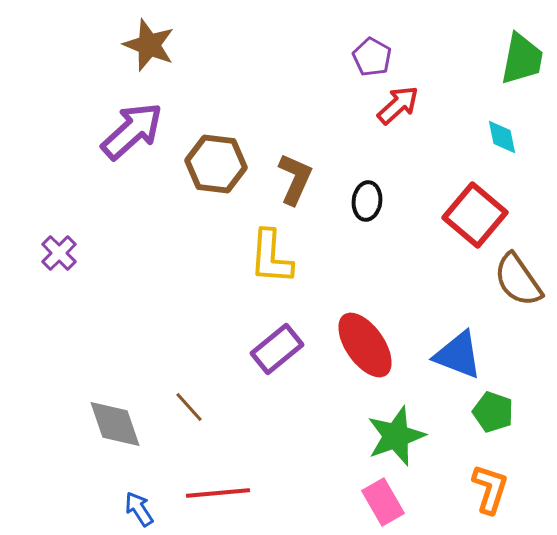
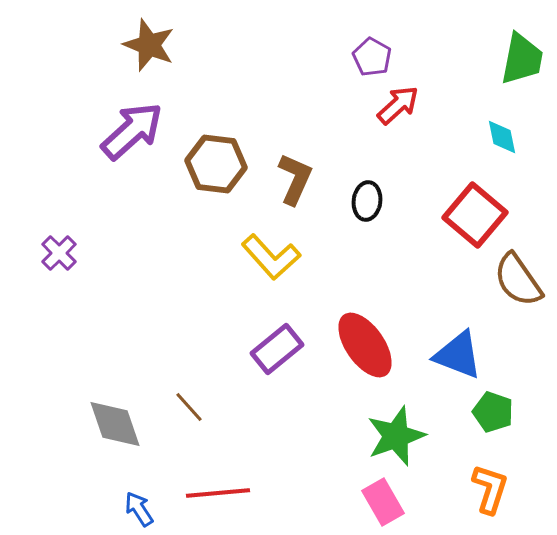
yellow L-shape: rotated 46 degrees counterclockwise
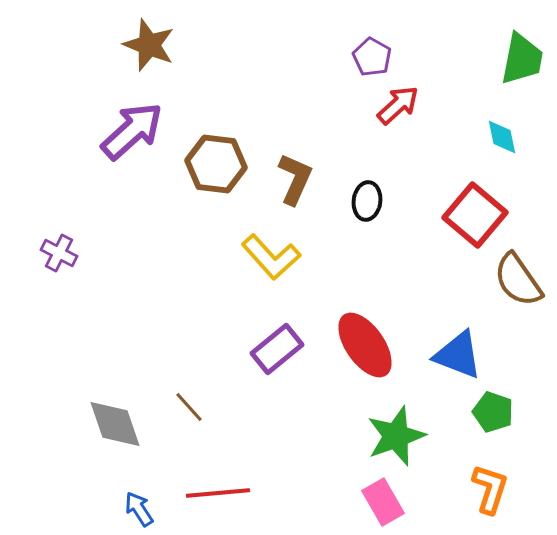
purple cross: rotated 18 degrees counterclockwise
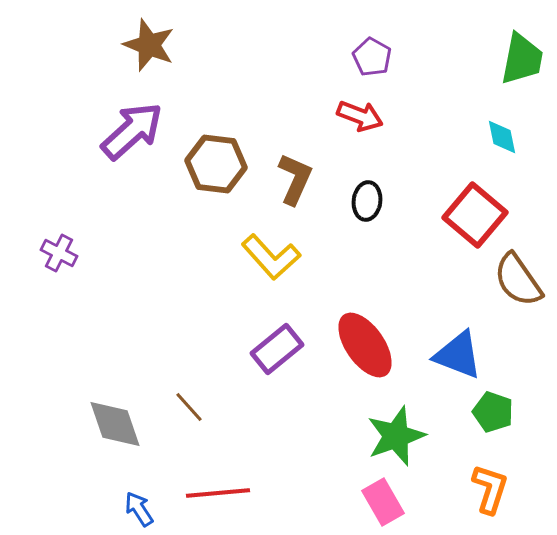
red arrow: moved 38 px left, 11 px down; rotated 63 degrees clockwise
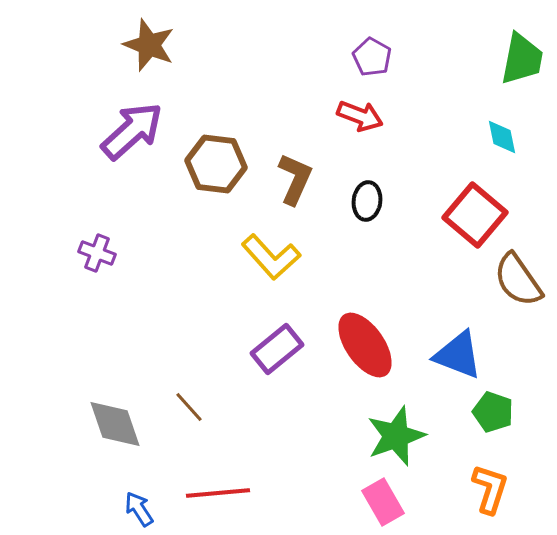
purple cross: moved 38 px right; rotated 6 degrees counterclockwise
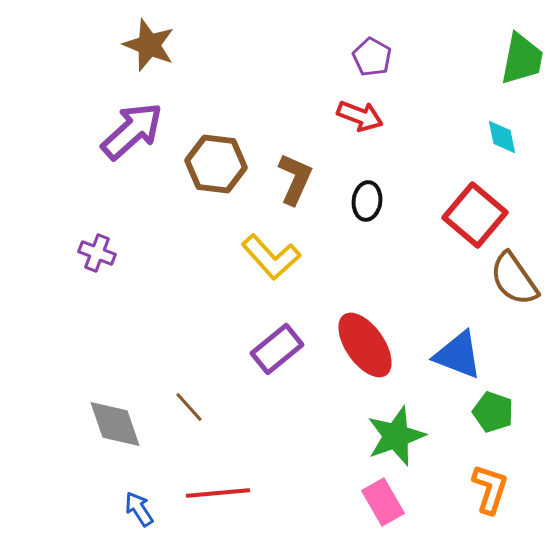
brown semicircle: moved 4 px left, 1 px up
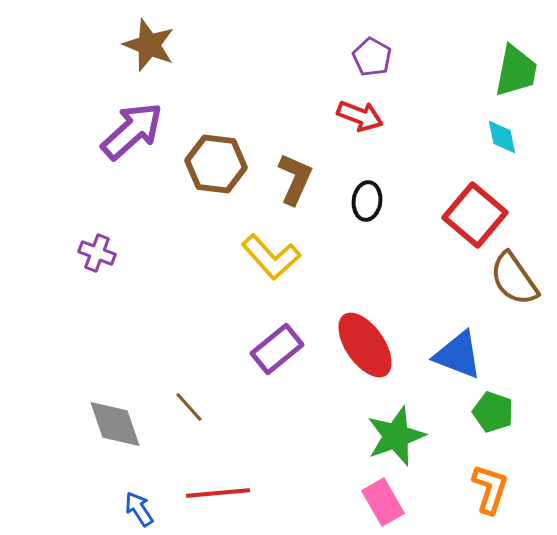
green trapezoid: moved 6 px left, 12 px down
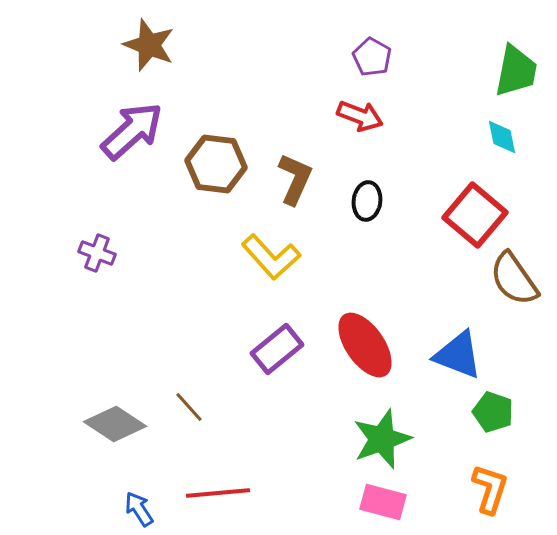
gray diamond: rotated 38 degrees counterclockwise
green star: moved 14 px left, 3 px down
pink rectangle: rotated 45 degrees counterclockwise
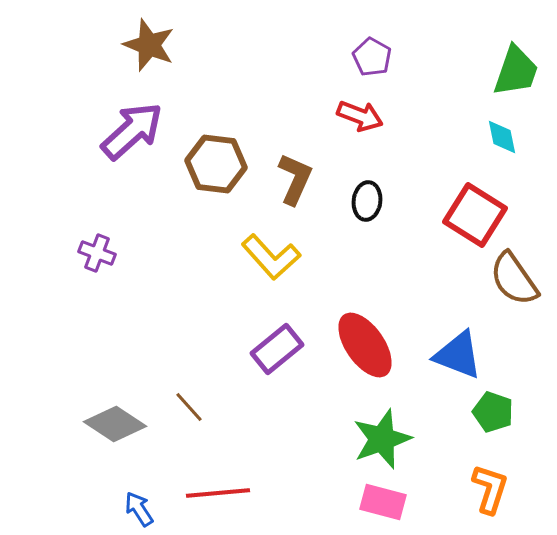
green trapezoid: rotated 8 degrees clockwise
red square: rotated 8 degrees counterclockwise
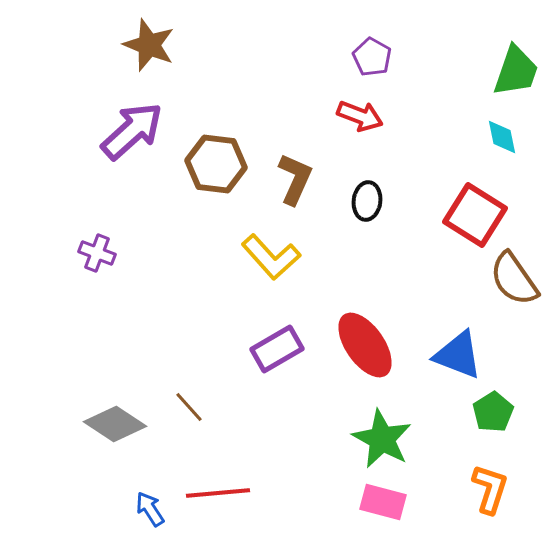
purple rectangle: rotated 9 degrees clockwise
green pentagon: rotated 21 degrees clockwise
green star: rotated 24 degrees counterclockwise
blue arrow: moved 11 px right
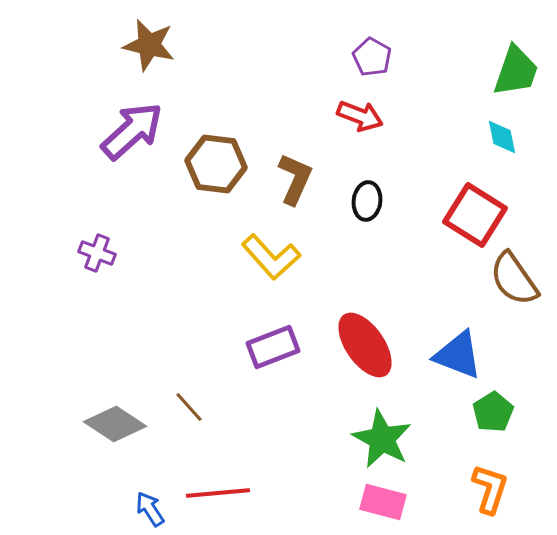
brown star: rotated 8 degrees counterclockwise
purple rectangle: moved 4 px left, 2 px up; rotated 9 degrees clockwise
